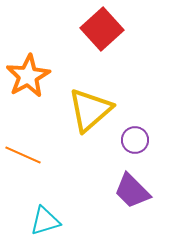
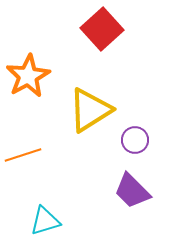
yellow triangle: rotated 9 degrees clockwise
orange line: rotated 42 degrees counterclockwise
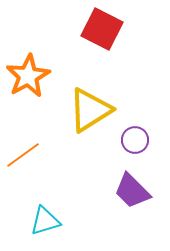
red square: rotated 21 degrees counterclockwise
orange line: rotated 18 degrees counterclockwise
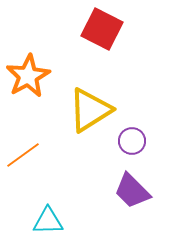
purple circle: moved 3 px left, 1 px down
cyan triangle: moved 3 px right; rotated 16 degrees clockwise
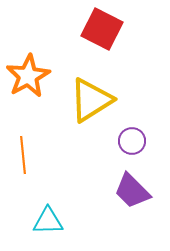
yellow triangle: moved 1 px right, 10 px up
orange line: rotated 60 degrees counterclockwise
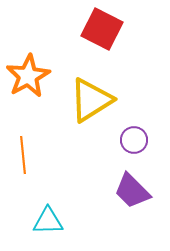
purple circle: moved 2 px right, 1 px up
